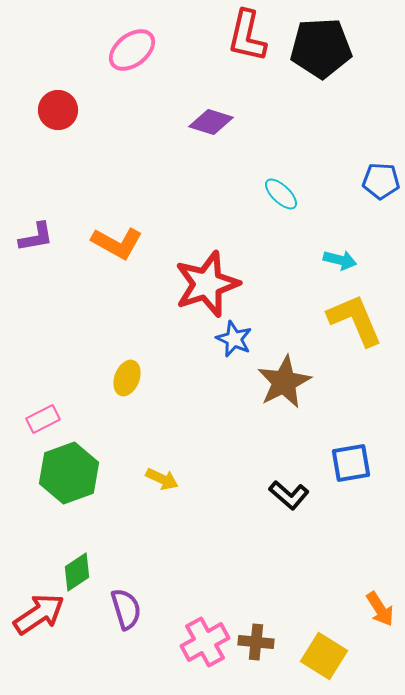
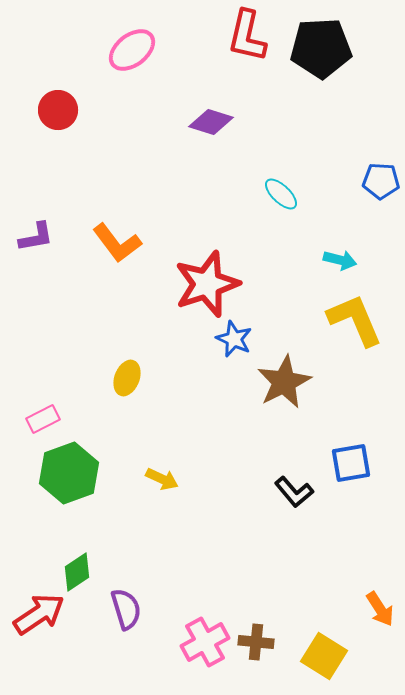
orange L-shape: rotated 24 degrees clockwise
black L-shape: moved 5 px right, 3 px up; rotated 9 degrees clockwise
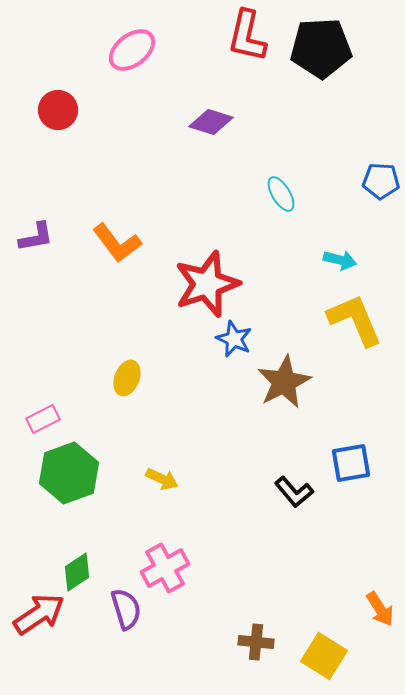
cyan ellipse: rotated 15 degrees clockwise
pink cross: moved 40 px left, 74 px up
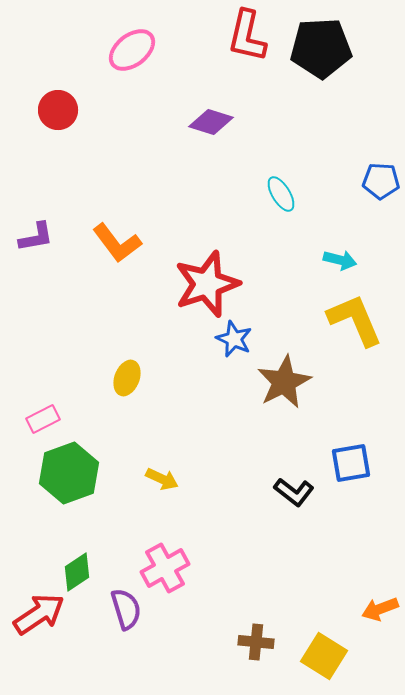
black L-shape: rotated 12 degrees counterclockwise
orange arrow: rotated 102 degrees clockwise
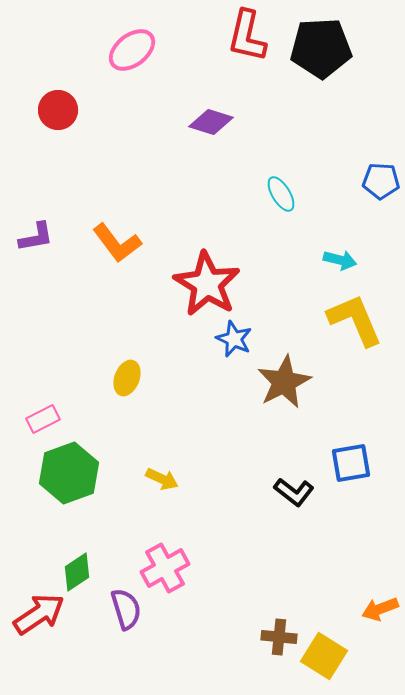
red star: rotated 22 degrees counterclockwise
brown cross: moved 23 px right, 5 px up
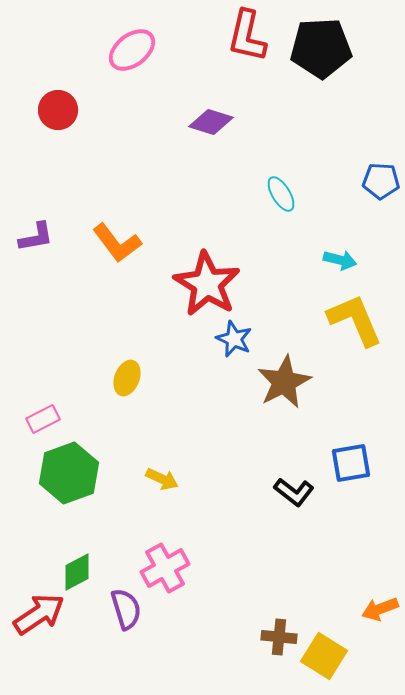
green diamond: rotated 6 degrees clockwise
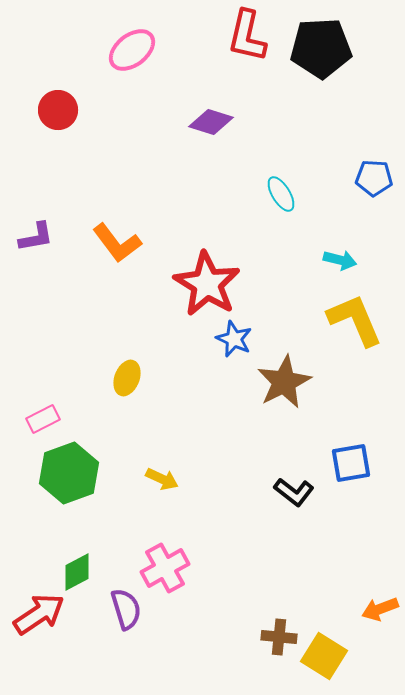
blue pentagon: moved 7 px left, 3 px up
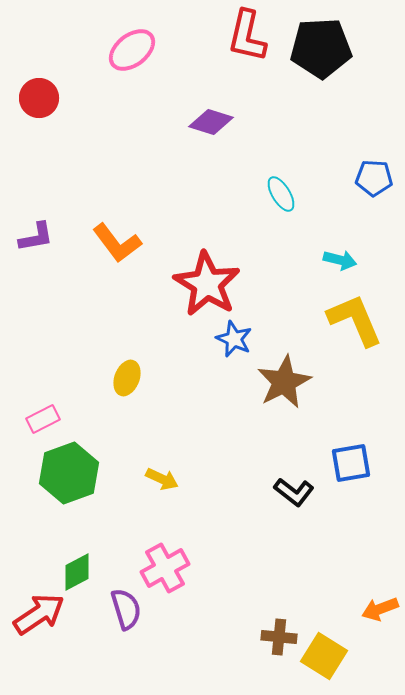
red circle: moved 19 px left, 12 px up
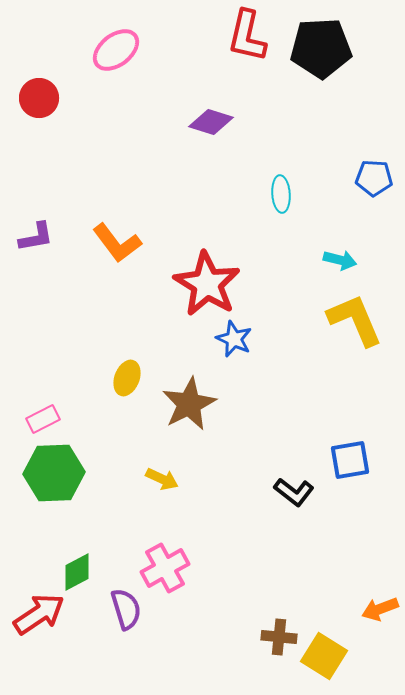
pink ellipse: moved 16 px left
cyan ellipse: rotated 27 degrees clockwise
brown star: moved 95 px left, 22 px down
blue square: moved 1 px left, 3 px up
green hexagon: moved 15 px left; rotated 18 degrees clockwise
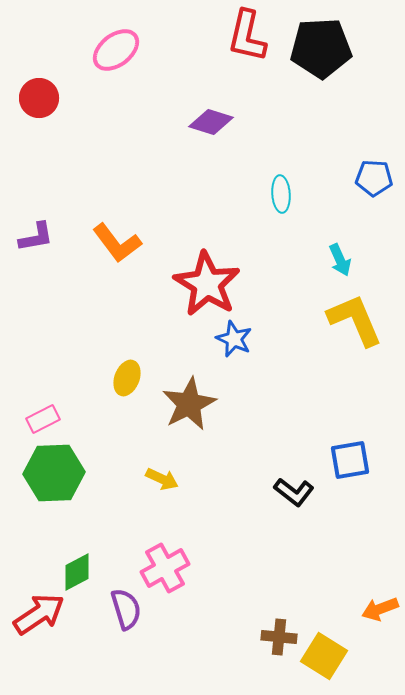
cyan arrow: rotated 52 degrees clockwise
